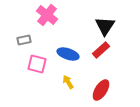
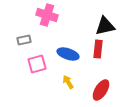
pink cross: rotated 20 degrees counterclockwise
black triangle: rotated 45 degrees clockwise
red rectangle: moved 3 px left, 1 px up; rotated 42 degrees counterclockwise
pink square: rotated 30 degrees counterclockwise
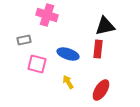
pink square: rotated 30 degrees clockwise
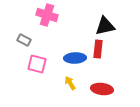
gray rectangle: rotated 40 degrees clockwise
blue ellipse: moved 7 px right, 4 px down; rotated 20 degrees counterclockwise
yellow arrow: moved 2 px right, 1 px down
red ellipse: moved 1 px right, 1 px up; rotated 65 degrees clockwise
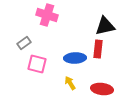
gray rectangle: moved 3 px down; rotated 64 degrees counterclockwise
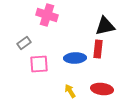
pink square: moved 2 px right; rotated 18 degrees counterclockwise
yellow arrow: moved 8 px down
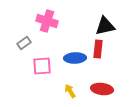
pink cross: moved 6 px down
pink square: moved 3 px right, 2 px down
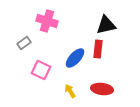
black triangle: moved 1 px right, 1 px up
blue ellipse: rotated 45 degrees counterclockwise
pink square: moved 1 px left, 4 px down; rotated 30 degrees clockwise
